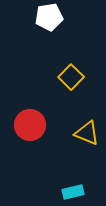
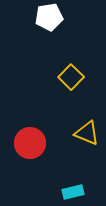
red circle: moved 18 px down
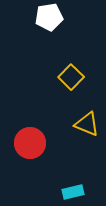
yellow triangle: moved 9 px up
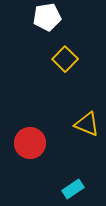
white pentagon: moved 2 px left
yellow square: moved 6 px left, 18 px up
cyan rectangle: moved 3 px up; rotated 20 degrees counterclockwise
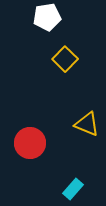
cyan rectangle: rotated 15 degrees counterclockwise
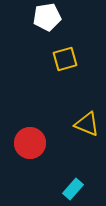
yellow square: rotated 30 degrees clockwise
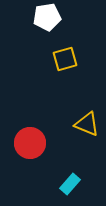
cyan rectangle: moved 3 px left, 5 px up
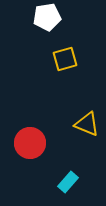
cyan rectangle: moved 2 px left, 2 px up
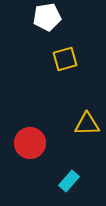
yellow triangle: rotated 24 degrees counterclockwise
cyan rectangle: moved 1 px right, 1 px up
